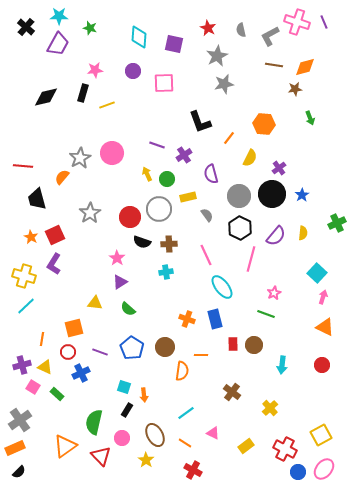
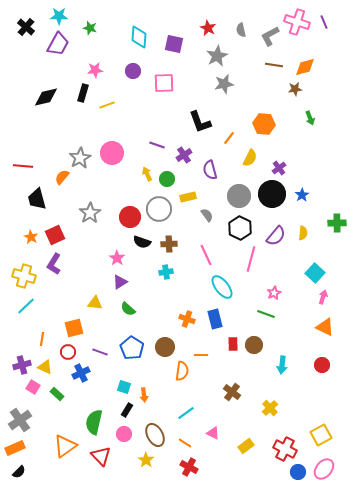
purple semicircle at (211, 174): moved 1 px left, 4 px up
green cross at (337, 223): rotated 24 degrees clockwise
cyan square at (317, 273): moved 2 px left
pink circle at (122, 438): moved 2 px right, 4 px up
red cross at (193, 470): moved 4 px left, 3 px up
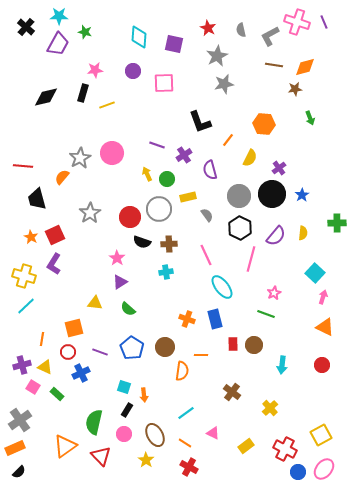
green star at (90, 28): moved 5 px left, 4 px down
orange line at (229, 138): moved 1 px left, 2 px down
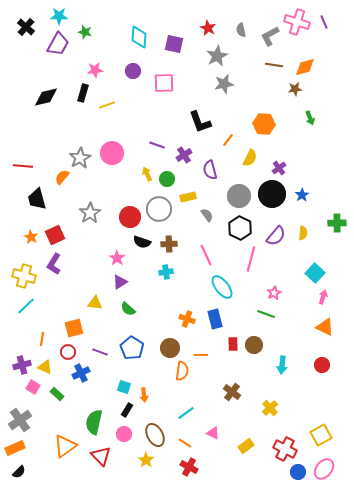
brown circle at (165, 347): moved 5 px right, 1 px down
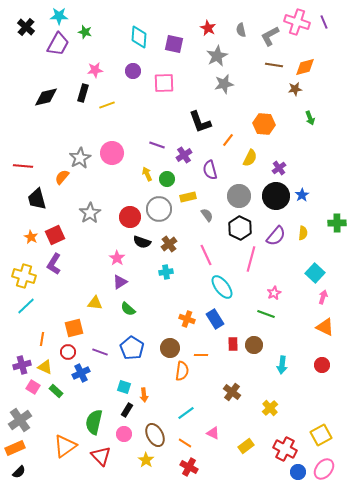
black circle at (272, 194): moved 4 px right, 2 px down
brown cross at (169, 244): rotated 35 degrees counterclockwise
blue rectangle at (215, 319): rotated 18 degrees counterclockwise
green rectangle at (57, 394): moved 1 px left, 3 px up
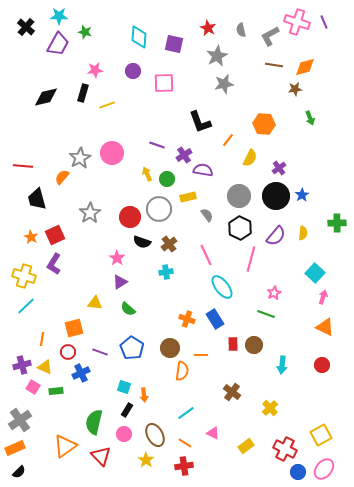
purple semicircle at (210, 170): moved 7 px left; rotated 114 degrees clockwise
green rectangle at (56, 391): rotated 48 degrees counterclockwise
red cross at (189, 467): moved 5 px left, 1 px up; rotated 36 degrees counterclockwise
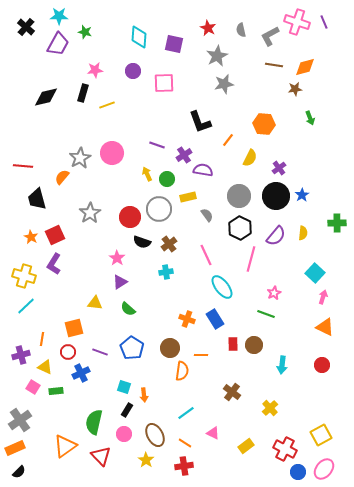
purple cross at (22, 365): moved 1 px left, 10 px up
